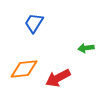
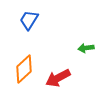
blue trapezoid: moved 5 px left, 3 px up
orange diamond: rotated 36 degrees counterclockwise
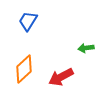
blue trapezoid: moved 1 px left, 1 px down
red arrow: moved 3 px right, 1 px up
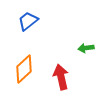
blue trapezoid: rotated 20 degrees clockwise
red arrow: rotated 105 degrees clockwise
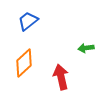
orange diamond: moved 6 px up
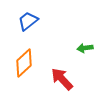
green arrow: moved 1 px left
red arrow: moved 1 px right, 2 px down; rotated 30 degrees counterclockwise
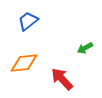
green arrow: rotated 21 degrees counterclockwise
orange diamond: rotated 36 degrees clockwise
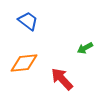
blue trapezoid: rotated 75 degrees clockwise
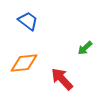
green arrow: rotated 14 degrees counterclockwise
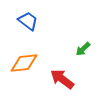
green arrow: moved 2 px left, 1 px down
red arrow: rotated 10 degrees counterclockwise
